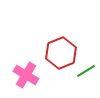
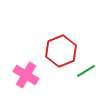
red hexagon: moved 2 px up
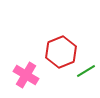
red hexagon: moved 1 px down
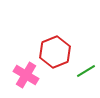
red hexagon: moved 6 px left
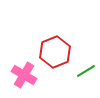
pink cross: moved 2 px left
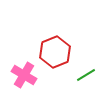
green line: moved 4 px down
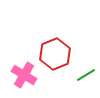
red hexagon: moved 2 px down
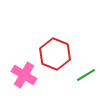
red hexagon: rotated 16 degrees counterclockwise
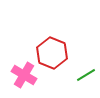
red hexagon: moved 3 px left, 1 px up
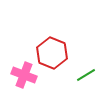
pink cross: rotated 10 degrees counterclockwise
